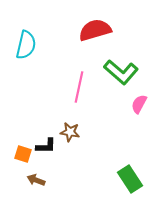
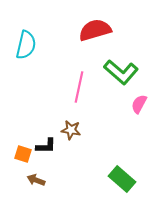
brown star: moved 1 px right, 2 px up
green rectangle: moved 8 px left; rotated 16 degrees counterclockwise
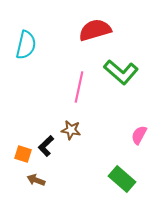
pink semicircle: moved 31 px down
black L-shape: rotated 135 degrees clockwise
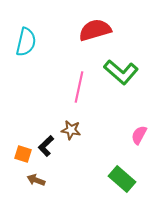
cyan semicircle: moved 3 px up
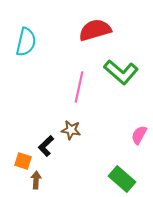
orange square: moved 7 px down
brown arrow: rotated 72 degrees clockwise
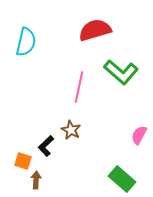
brown star: rotated 18 degrees clockwise
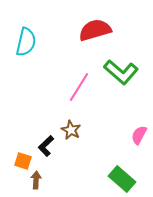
pink line: rotated 20 degrees clockwise
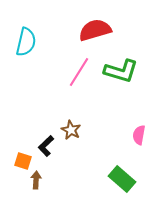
green L-shape: moved 1 px up; rotated 24 degrees counterclockwise
pink line: moved 15 px up
pink semicircle: rotated 18 degrees counterclockwise
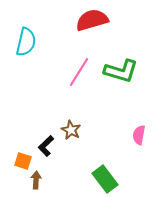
red semicircle: moved 3 px left, 10 px up
green rectangle: moved 17 px left; rotated 12 degrees clockwise
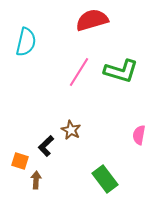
orange square: moved 3 px left
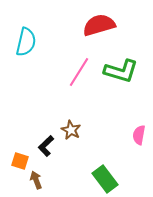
red semicircle: moved 7 px right, 5 px down
brown arrow: rotated 24 degrees counterclockwise
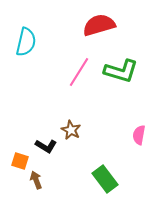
black L-shape: rotated 105 degrees counterclockwise
